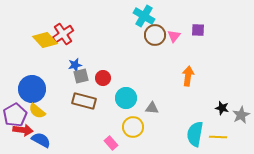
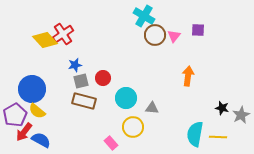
gray square: moved 5 px down
red arrow: moved 1 px right, 2 px down; rotated 120 degrees clockwise
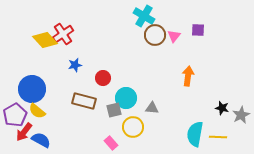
gray square: moved 33 px right, 29 px down
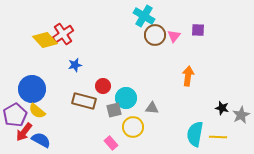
red circle: moved 8 px down
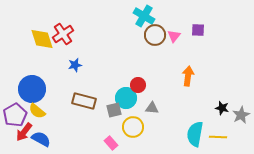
yellow diamond: moved 3 px left, 1 px up; rotated 25 degrees clockwise
red circle: moved 35 px right, 1 px up
blue semicircle: moved 1 px up
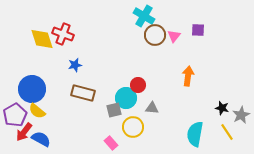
red cross: rotated 35 degrees counterclockwise
brown rectangle: moved 1 px left, 8 px up
yellow line: moved 9 px right, 5 px up; rotated 54 degrees clockwise
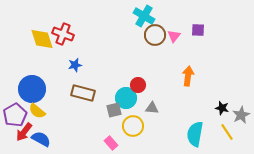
yellow circle: moved 1 px up
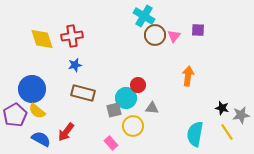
red cross: moved 9 px right, 2 px down; rotated 30 degrees counterclockwise
gray star: rotated 18 degrees clockwise
red arrow: moved 42 px right
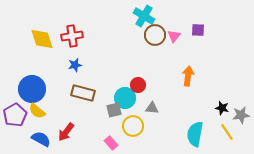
cyan circle: moved 1 px left
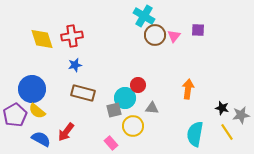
orange arrow: moved 13 px down
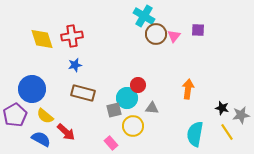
brown circle: moved 1 px right, 1 px up
cyan circle: moved 2 px right
yellow semicircle: moved 8 px right, 5 px down
red arrow: rotated 84 degrees counterclockwise
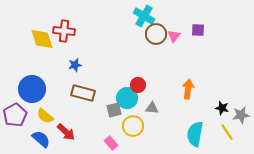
red cross: moved 8 px left, 5 px up; rotated 15 degrees clockwise
blue semicircle: rotated 12 degrees clockwise
